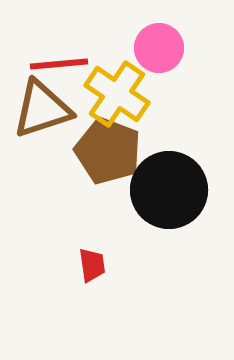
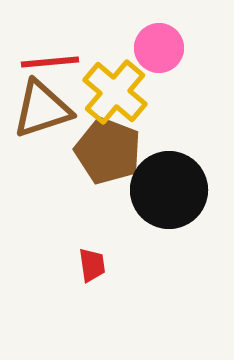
red line: moved 9 px left, 2 px up
yellow cross: moved 2 px left, 2 px up; rotated 6 degrees clockwise
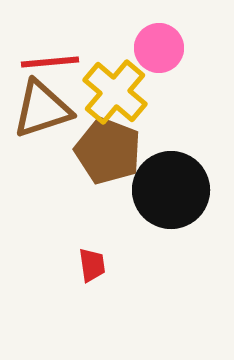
black circle: moved 2 px right
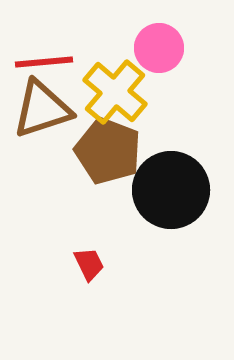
red line: moved 6 px left
red trapezoid: moved 3 px left, 1 px up; rotated 18 degrees counterclockwise
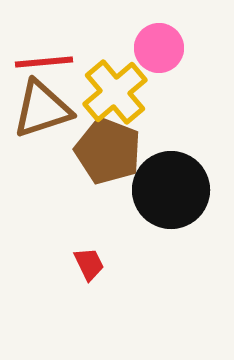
yellow cross: rotated 10 degrees clockwise
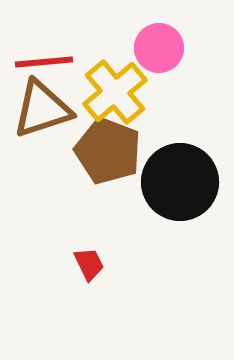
black circle: moved 9 px right, 8 px up
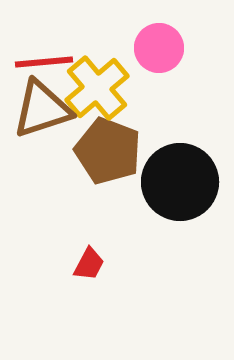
yellow cross: moved 18 px left, 4 px up
red trapezoid: rotated 54 degrees clockwise
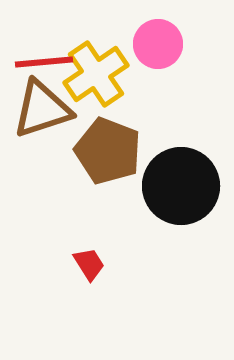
pink circle: moved 1 px left, 4 px up
yellow cross: moved 1 px left, 14 px up; rotated 6 degrees clockwise
black circle: moved 1 px right, 4 px down
red trapezoid: rotated 60 degrees counterclockwise
